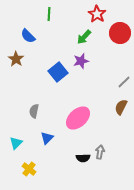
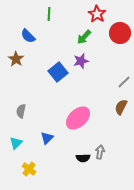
gray semicircle: moved 13 px left
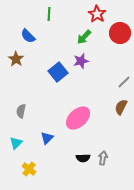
gray arrow: moved 3 px right, 6 px down
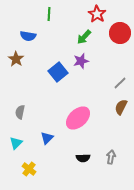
blue semicircle: rotated 35 degrees counterclockwise
gray line: moved 4 px left, 1 px down
gray semicircle: moved 1 px left, 1 px down
gray arrow: moved 8 px right, 1 px up
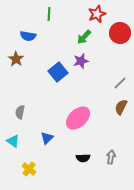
red star: rotated 18 degrees clockwise
cyan triangle: moved 3 px left, 2 px up; rotated 40 degrees counterclockwise
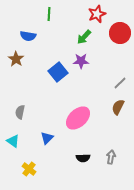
purple star: rotated 14 degrees clockwise
brown semicircle: moved 3 px left
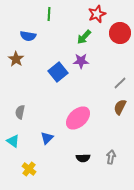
brown semicircle: moved 2 px right
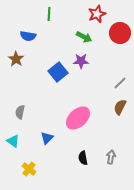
green arrow: rotated 105 degrees counterclockwise
black semicircle: rotated 80 degrees clockwise
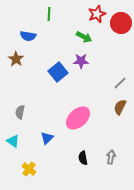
red circle: moved 1 px right, 10 px up
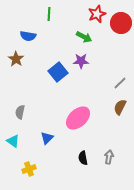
gray arrow: moved 2 px left
yellow cross: rotated 32 degrees clockwise
